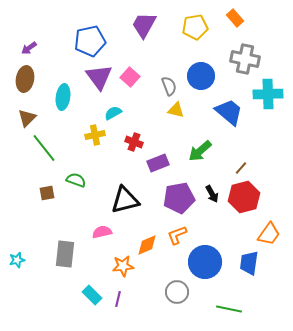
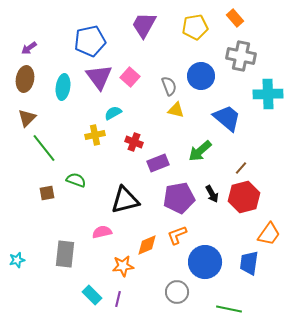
gray cross at (245, 59): moved 4 px left, 3 px up
cyan ellipse at (63, 97): moved 10 px up
blue trapezoid at (229, 112): moved 2 px left, 6 px down
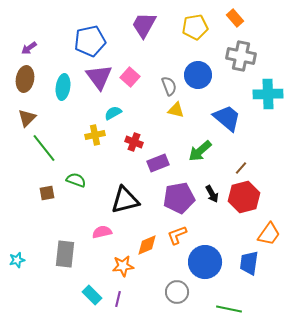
blue circle at (201, 76): moved 3 px left, 1 px up
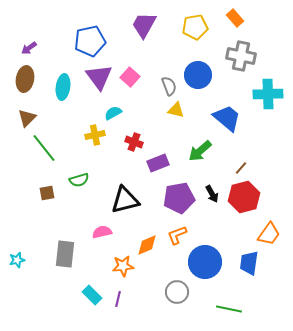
green semicircle at (76, 180): moved 3 px right; rotated 144 degrees clockwise
